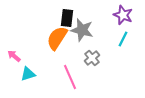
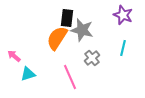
cyan line: moved 9 px down; rotated 14 degrees counterclockwise
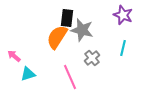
orange semicircle: moved 1 px up
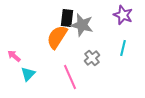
gray star: moved 5 px up
cyan triangle: rotated 28 degrees counterclockwise
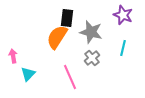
gray star: moved 9 px right, 7 px down
pink arrow: moved 1 px left; rotated 40 degrees clockwise
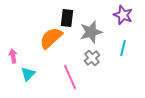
gray star: rotated 30 degrees counterclockwise
orange semicircle: moved 6 px left, 1 px down; rotated 15 degrees clockwise
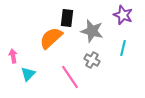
gray star: moved 1 px right, 1 px up; rotated 30 degrees clockwise
gray cross: moved 2 px down; rotated 21 degrees counterclockwise
pink line: rotated 10 degrees counterclockwise
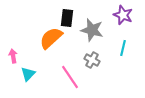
gray star: moved 1 px up
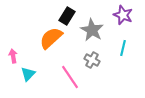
black rectangle: moved 2 px up; rotated 24 degrees clockwise
gray star: rotated 15 degrees clockwise
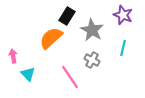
cyan triangle: rotated 28 degrees counterclockwise
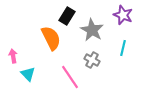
orange semicircle: rotated 105 degrees clockwise
